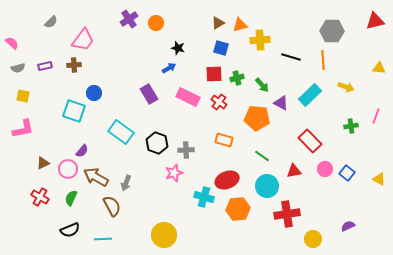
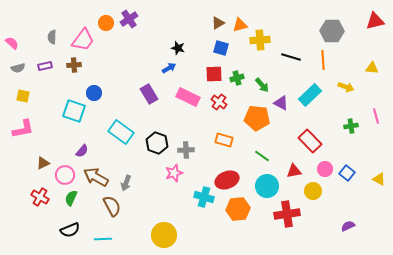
gray semicircle at (51, 22): moved 1 px right, 15 px down; rotated 136 degrees clockwise
orange circle at (156, 23): moved 50 px left
yellow triangle at (379, 68): moved 7 px left
pink line at (376, 116): rotated 35 degrees counterclockwise
pink circle at (68, 169): moved 3 px left, 6 px down
yellow circle at (313, 239): moved 48 px up
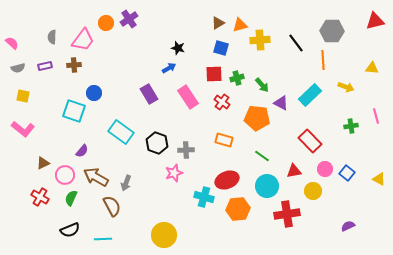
black line at (291, 57): moved 5 px right, 14 px up; rotated 36 degrees clockwise
pink rectangle at (188, 97): rotated 30 degrees clockwise
red cross at (219, 102): moved 3 px right
pink L-shape at (23, 129): rotated 50 degrees clockwise
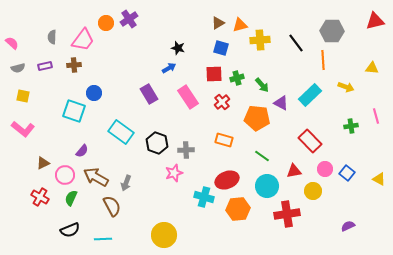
red cross at (222, 102): rotated 14 degrees clockwise
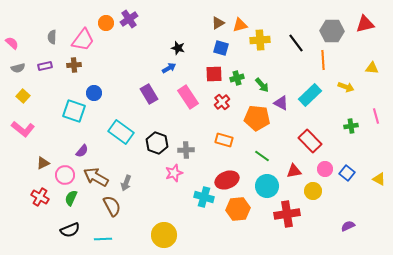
red triangle at (375, 21): moved 10 px left, 3 px down
yellow square at (23, 96): rotated 32 degrees clockwise
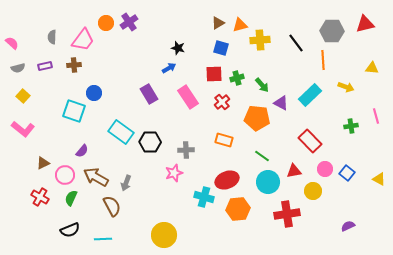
purple cross at (129, 19): moved 3 px down
black hexagon at (157, 143): moved 7 px left, 1 px up; rotated 20 degrees counterclockwise
cyan circle at (267, 186): moved 1 px right, 4 px up
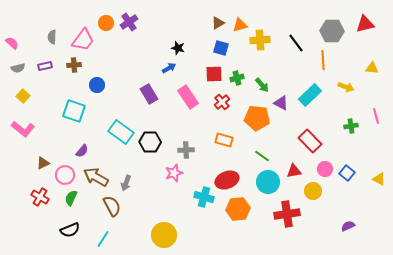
blue circle at (94, 93): moved 3 px right, 8 px up
cyan line at (103, 239): rotated 54 degrees counterclockwise
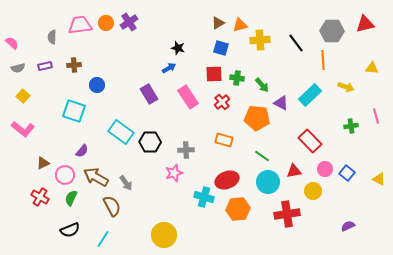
pink trapezoid at (83, 40): moved 3 px left, 15 px up; rotated 135 degrees counterclockwise
green cross at (237, 78): rotated 24 degrees clockwise
gray arrow at (126, 183): rotated 56 degrees counterclockwise
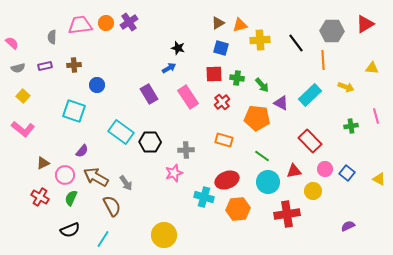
red triangle at (365, 24): rotated 18 degrees counterclockwise
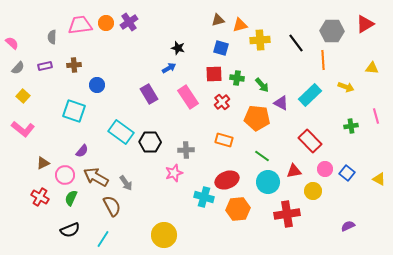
brown triangle at (218, 23): moved 3 px up; rotated 16 degrees clockwise
gray semicircle at (18, 68): rotated 32 degrees counterclockwise
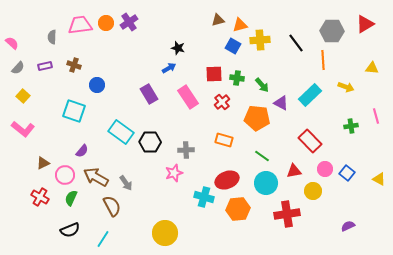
blue square at (221, 48): moved 12 px right, 2 px up; rotated 14 degrees clockwise
brown cross at (74, 65): rotated 24 degrees clockwise
cyan circle at (268, 182): moved 2 px left, 1 px down
yellow circle at (164, 235): moved 1 px right, 2 px up
